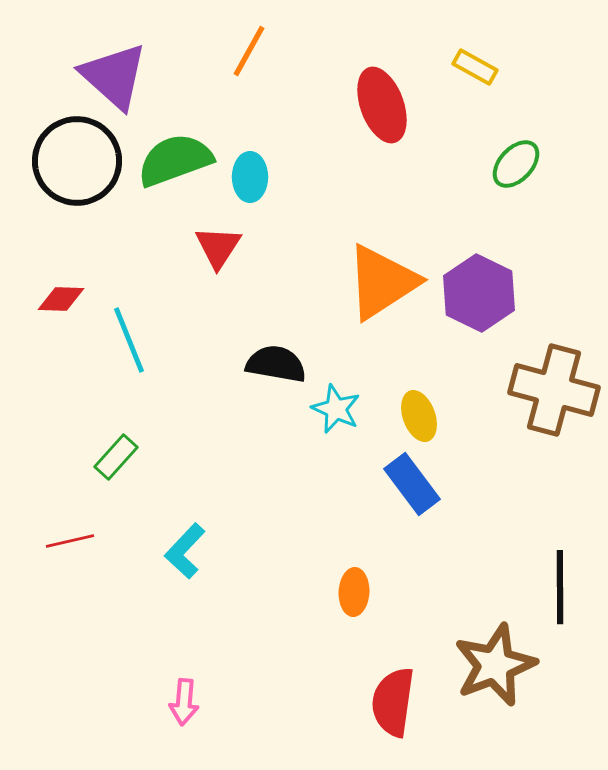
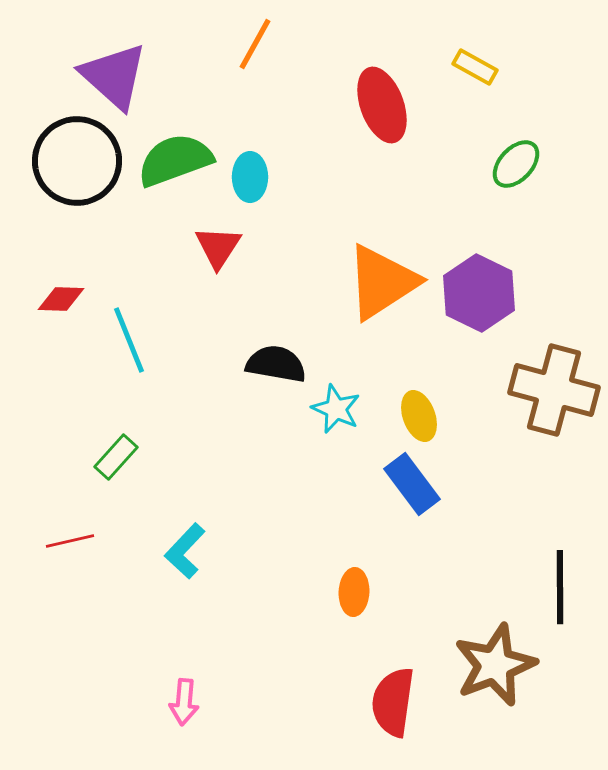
orange line: moved 6 px right, 7 px up
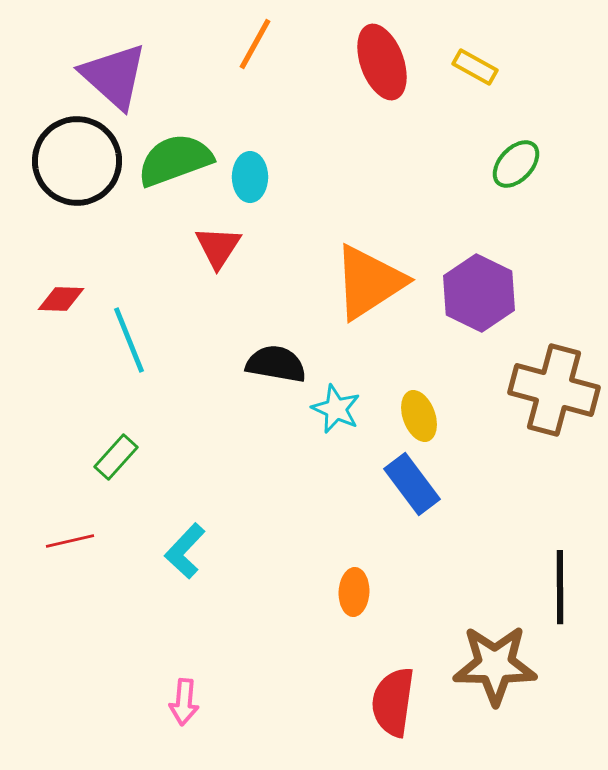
red ellipse: moved 43 px up
orange triangle: moved 13 px left
brown star: rotated 22 degrees clockwise
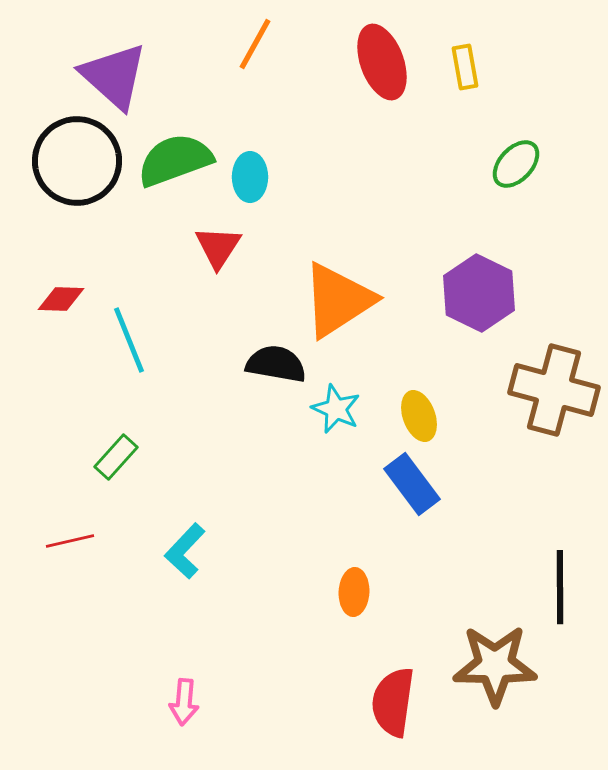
yellow rectangle: moved 10 px left; rotated 51 degrees clockwise
orange triangle: moved 31 px left, 18 px down
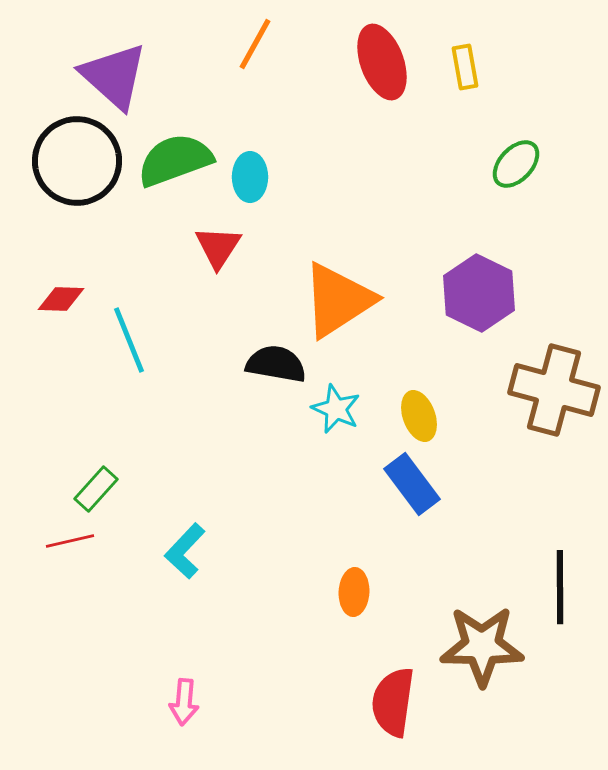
green rectangle: moved 20 px left, 32 px down
brown star: moved 13 px left, 19 px up
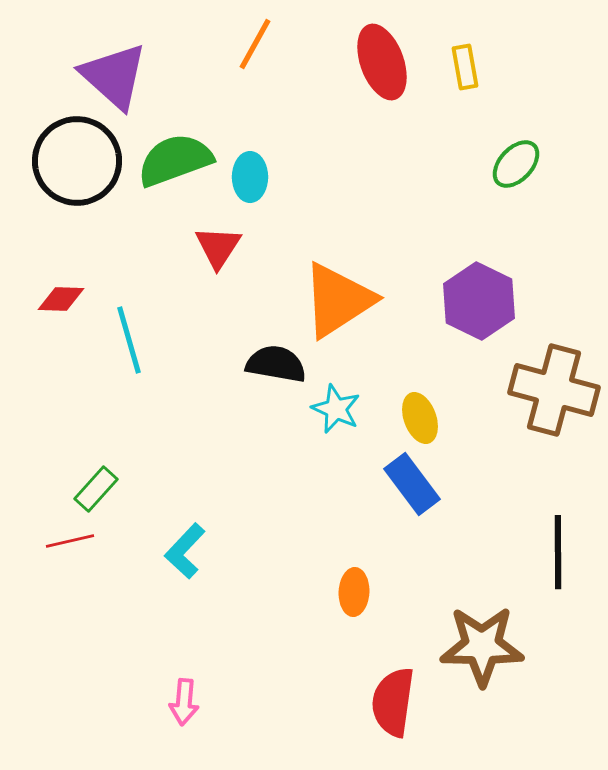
purple hexagon: moved 8 px down
cyan line: rotated 6 degrees clockwise
yellow ellipse: moved 1 px right, 2 px down
black line: moved 2 px left, 35 px up
